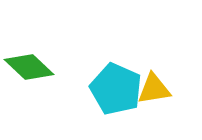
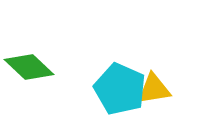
cyan pentagon: moved 4 px right
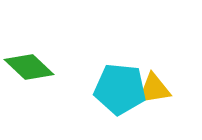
cyan pentagon: rotated 18 degrees counterclockwise
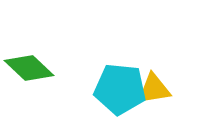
green diamond: moved 1 px down
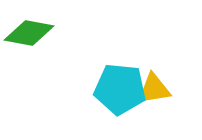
green diamond: moved 35 px up; rotated 33 degrees counterclockwise
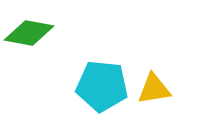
cyan pentagon: moved 18 px left, 3 px up
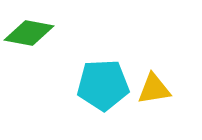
cyan pentagon: moved 1 px right, 1 px up; rotated 9 degrees counterclockwise
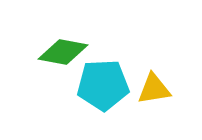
green diamond: moved 34 px right, 19 px down
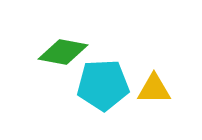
yellow triangle: rotated 9 degrees clockwise
